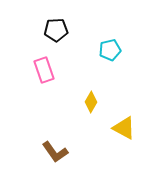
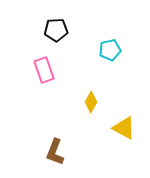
brown L-shape: rotated 56 degrees clockwise
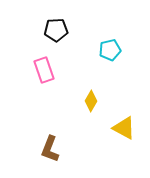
yellow diamond: moved 1 px up
brown L-shape: moved 5 px left, 3 px up
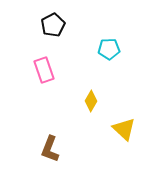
black pentagon: moved 3 px left, 5 px up; rotated 25 degrees counterclockwise
cyan pentagon: moved 1 px left, 1 px up; rotated 10 degrees clockwise
yellow triangle: moved 1 px down; rotated 15 degrees clockwise
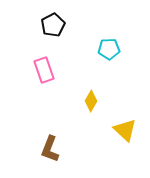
yellow triangle: moved 1 px right, 1 px down
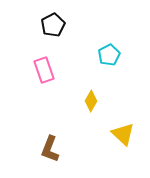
cyan pentagon: moved 6 px down; rotated 25 degrees counterclockwise
yellow triangle: moved 2 px left, 4 px down
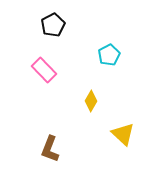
pink rectangle: rotated 25 degrees counterclockwise
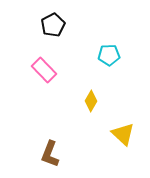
cyan pentagon: rotated 25 degrees clockwise
brown L-shape: moved 5 px down
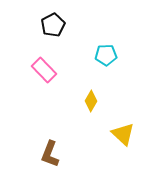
cyan pentagon: moved 3 px left
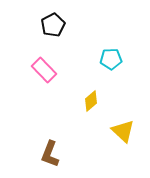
cyan pentagon: moved 5 px right, 4 px down
yellow diamond: rotated 20 degrees clockwise
yellow triangle: moved 3 px up
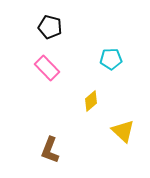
black pentagon: moved 3 px left, 2 px down; rotated 30 degrees counterclockwise
pink rectangle: moved 3 px right, 2 px up
brown L-shape: moved 4 px up
